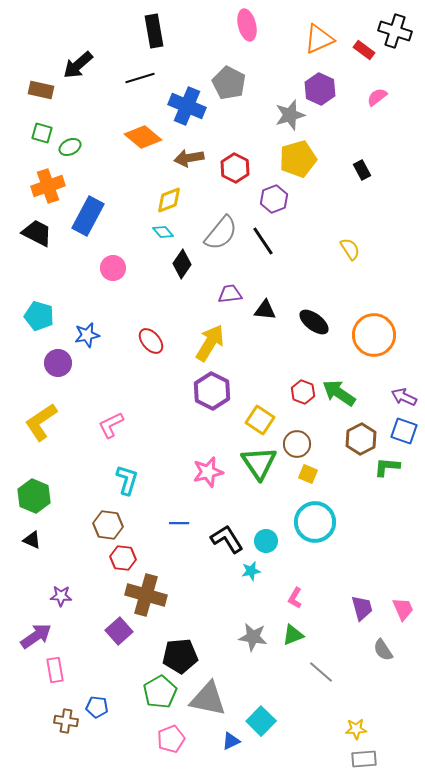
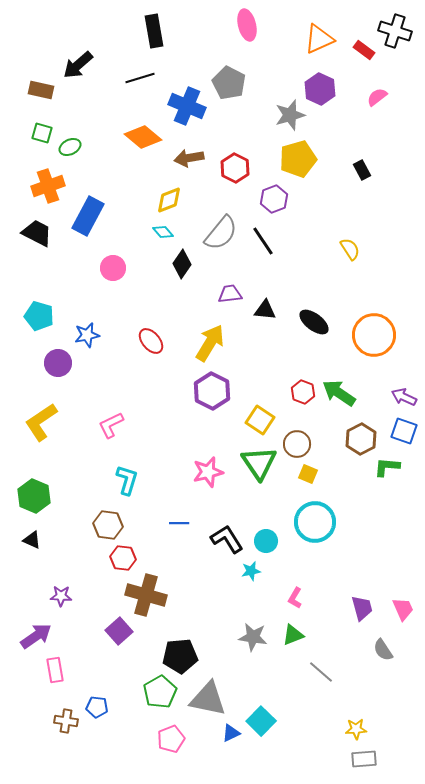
blue triangle at (231, 741): moved 8 px up
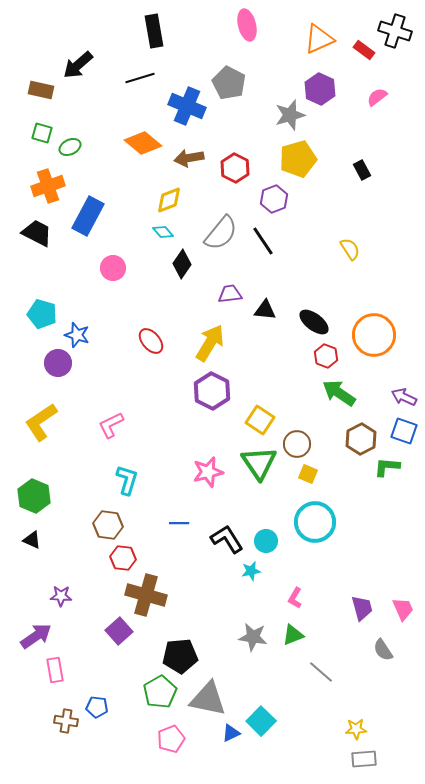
orange diamond at (143, 137): moved 6 px down
cyan pentagon at (39, 316): moved 3 px right, 2 px up
blue star at (87, 335): moved 10 px left; rotated 30 degrees clockwise
red hexagon at (303, 392): moved 23 px right, 36 px up
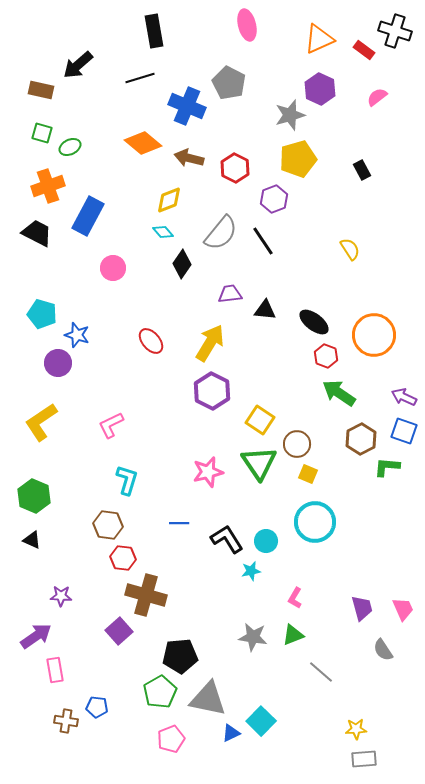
brown arrow at (189, 158): rotated 24 degrees clockwise
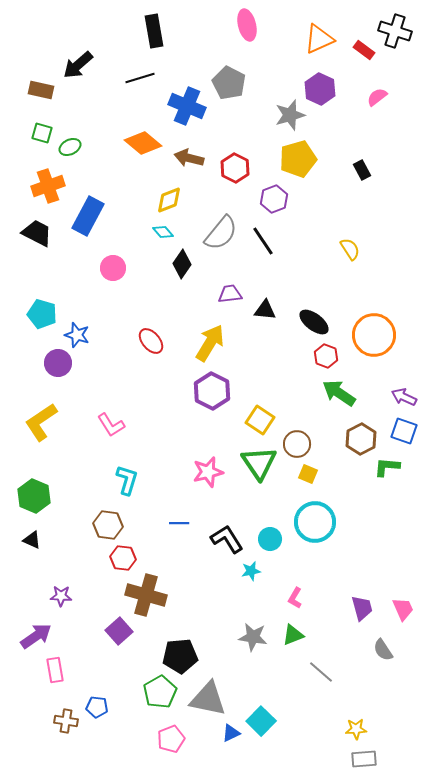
pink L-shape at (111, 425): rotated 96 degrees counterclockwise
cyan circle at (266, 541): moved 4 px right, 2 px up
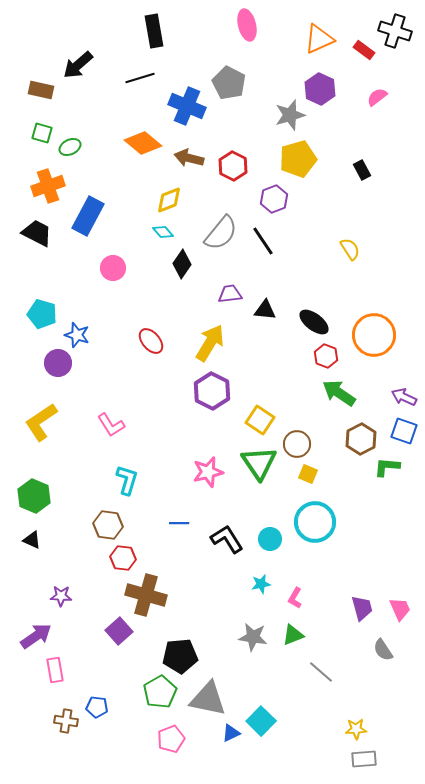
red hexagon at (235, 168): moved 2 px left, 2 px up
cyan star at (251, 571): moved 10 px right, 13 px down
pink trapezoid at (403, 609): moved 3 px left
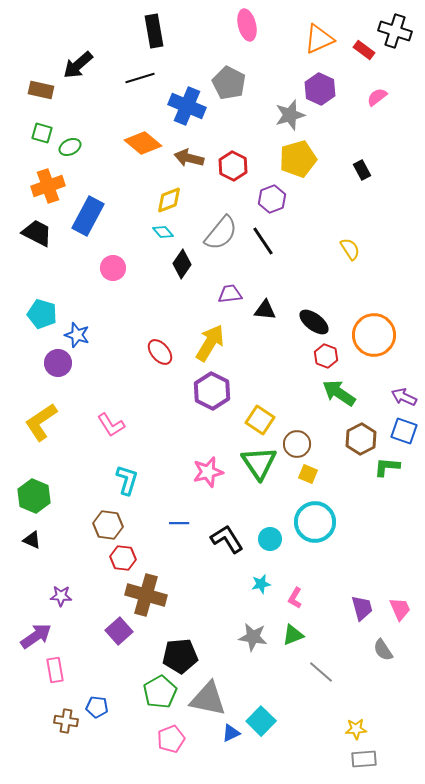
purple hexagon at (274, 199): moved 2 px left
red ellipse at (151, 341): moved 9 px right, 11 px down
